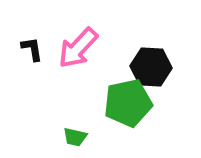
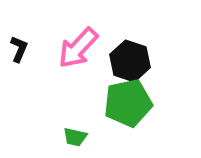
black L-shape: moved 13 px left; rotated 32 degrees clockwise
black hexagon: moved 21 px left, 6 px up; rotated 15 degrees clockwise
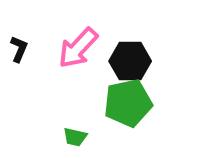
black hexagon: rotated 18 degrees counterclockwise
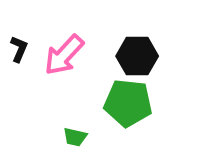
pink arrow: moved 14 px left, 7 px down
black hexagon: moved 7 px right, 5 px up
green pentagon: rotated 18 degrees clockwise
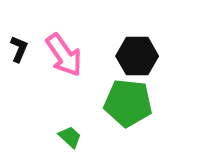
pink arrow: rotated 78 degrees counterclockwise
green trapezoid: moved 5 px left; rotated 150 degrees counterclockwise
